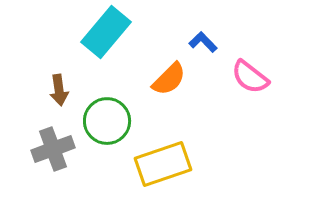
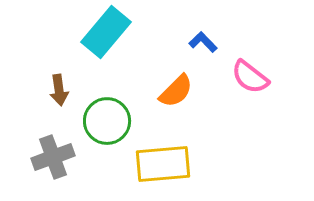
orange semicircle: moved 7 px right, 12 px down
gray cross: moved 8 px down
yellow rectangle: rotated 14 degrees clockwise
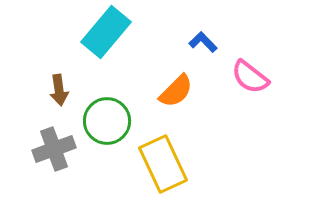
gray cross: moved 1 px right, 8 px up
yellow rectangle: rotated 70 degrees clockwise
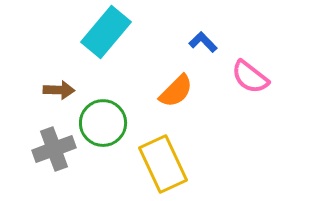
brown arrow: rotated 80 degrees counterclockwise
green circle: moved 4 px left, 2 px down
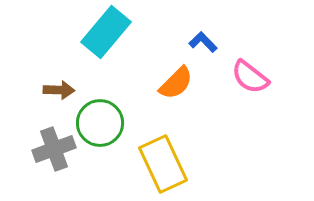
orange semicircle: moved 8 px up
green circle: moved 3 px left
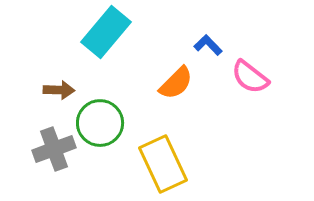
blue L-shape: moved 5 px right, 3 px down
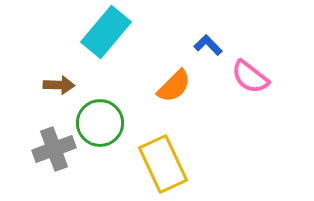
orange semicircle: moved 2 px left, 3 px down
brown arrow: moved 5 px up
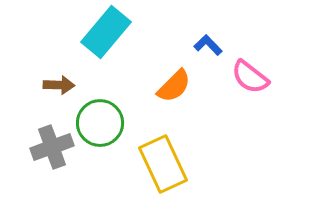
gray cross: moved 2 px left, 2 px up
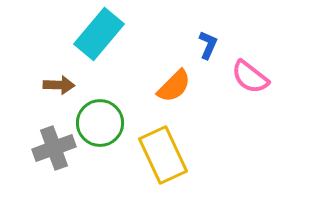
cyan rectangle: moved 7 px left, 2 px down
blue L-shape: rotated 68 degrees clockwise
gray cross: moved 2 px right, 1 px down
yellow rectangle: moved 9 px up
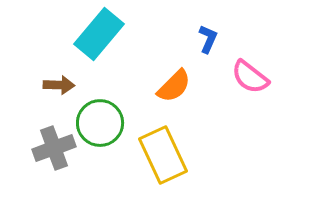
blue L-shape: moved 6 px up
